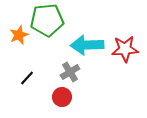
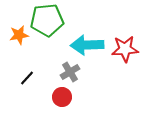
orange star: rotated 12 degrees clockwise
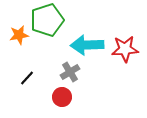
green pentagon: rotated 12 degrees counterclockwise
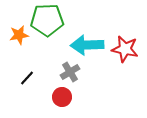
green pentagon: rotated 16 degrees clockwise
red star: rotated 16 degrees clockwise
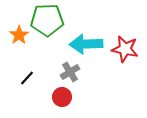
orange star: rotated 24 degrees counterclockwise
cyan arrow: moved 1 px left, 1 px up
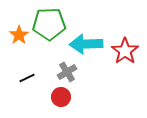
green pentagon: moved 2 px right, 4 px down
red star: moved 2 px down; rotated 24 degrees clockwise
gray cross: moved 3 px left
black line: rotated 21 degrees clockwise
red circle: moved 1 px left
